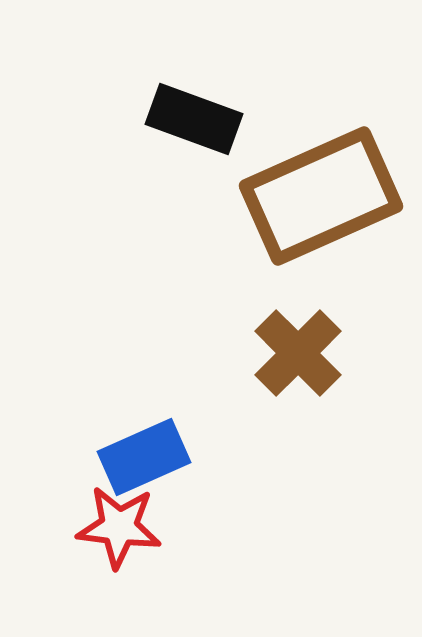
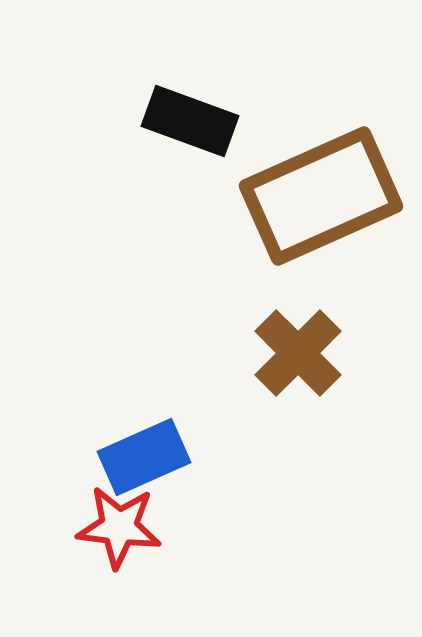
black rectangle: moved 4 px left, 2 px down
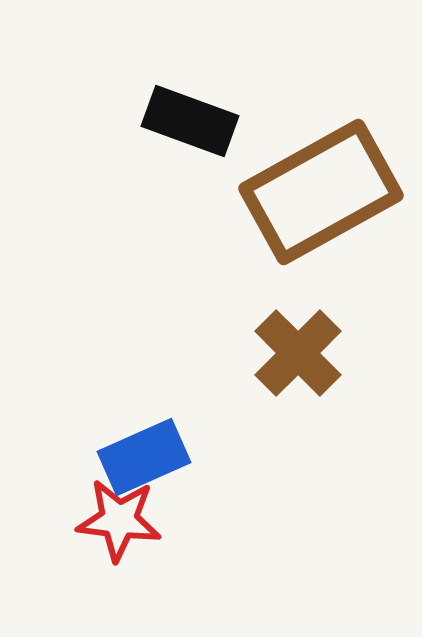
brown rectangle: moved 4 px up; rotated 5 degrees counterclockwise
red star: moved 7 px up
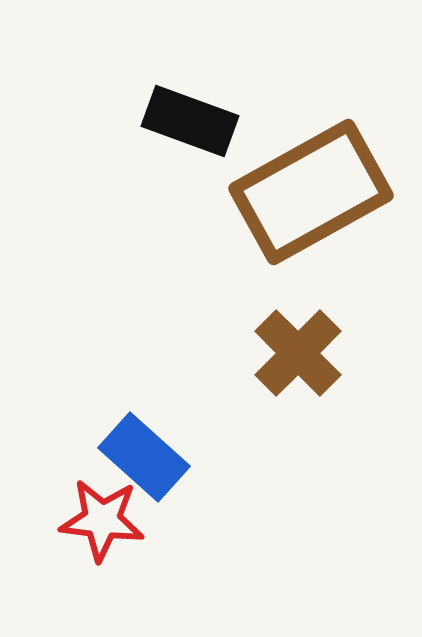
brown rectangle: moved 10 px left
blue rectangle: rotated 66 degrees clockwise
red star: moved 17 px left
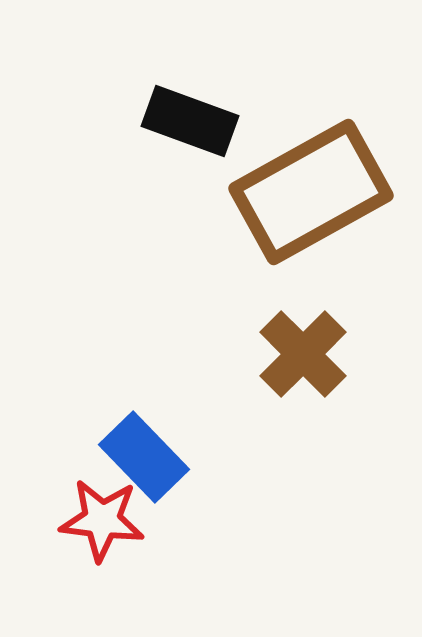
brown cross: moved 5 px right, 1 px down
blue rectangle: rotated 4 degrees clockwise
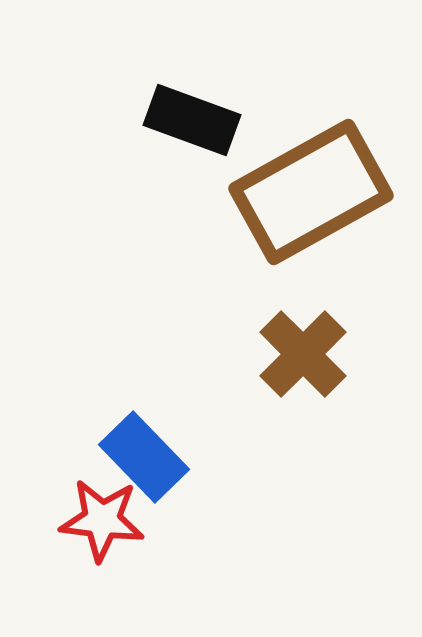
black rectangle: moved 2 px right, 1 px up
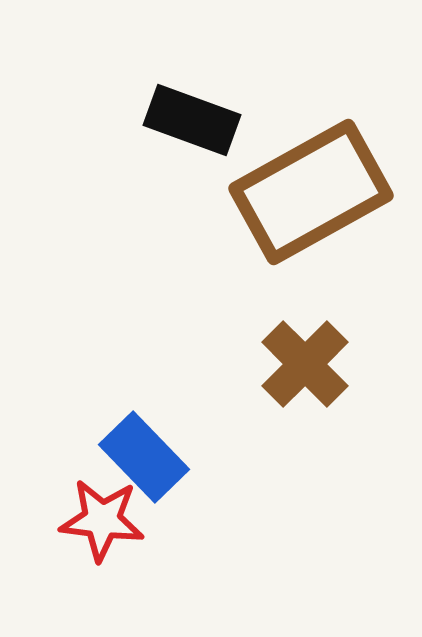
brown cross: moved 2 px right, 10 px down
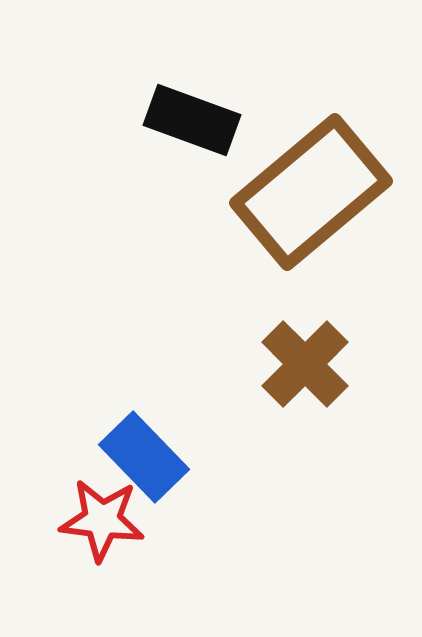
brown rectangle: rotated 11 degrees counterclockwise
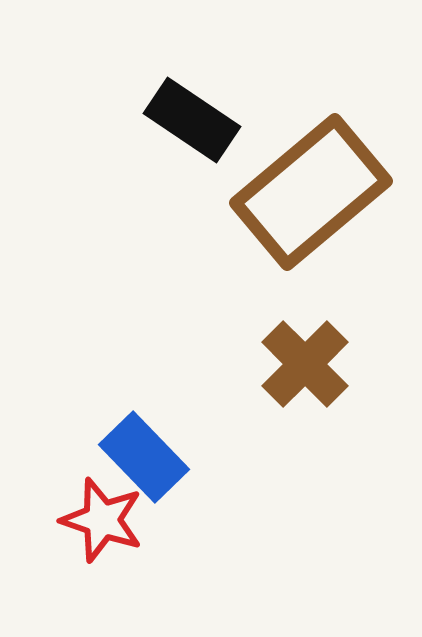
black rectangle: rotated 14 degrees clockwise
red star: rotated 12 degrees clockwise
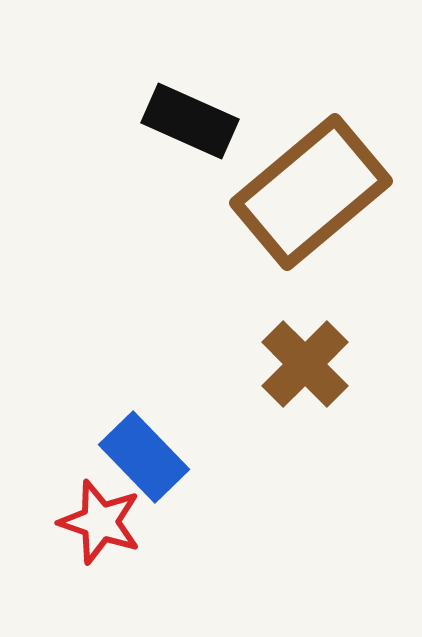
black rectangle: moved 2 px left, 1 px down; rotated 10 degrees counterclockwise
red star: moved 2 px left, 2 px down
